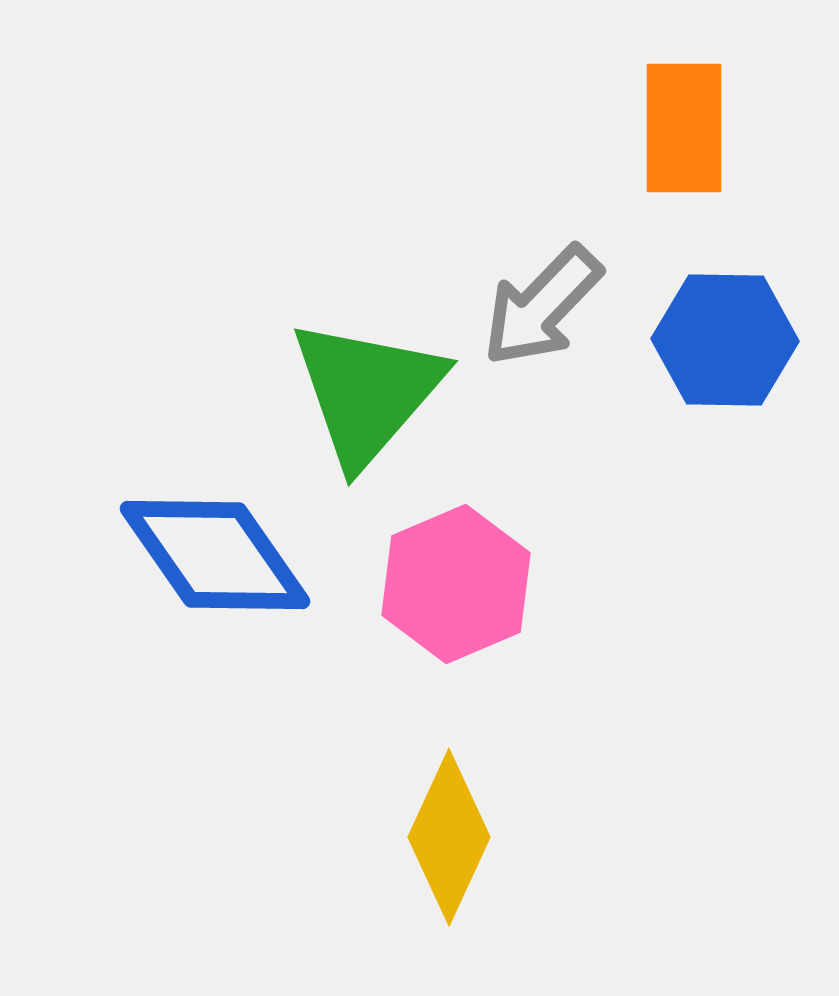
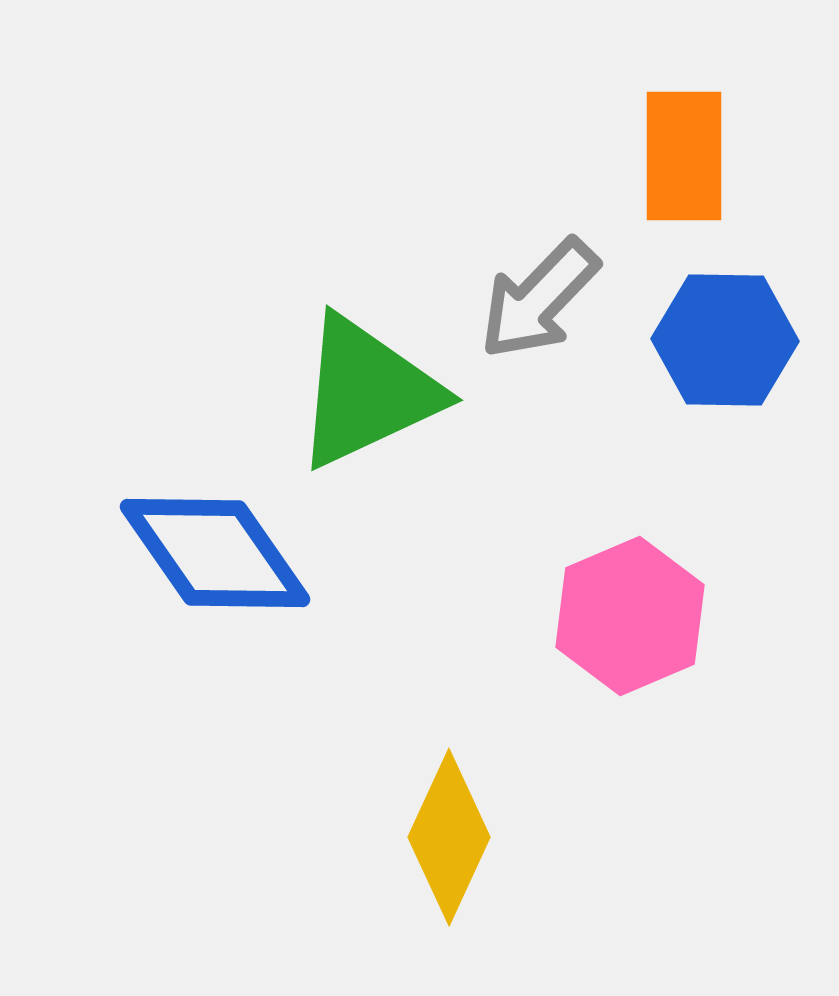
orange rectangle: moved 28 px down
gray arrow: moved 3 px left, 7 px up
green triangle: rotated 24 degrees clockwise
blue diamond: moved 2 px up
pink hexagon: moved 174 px right, 32 px down
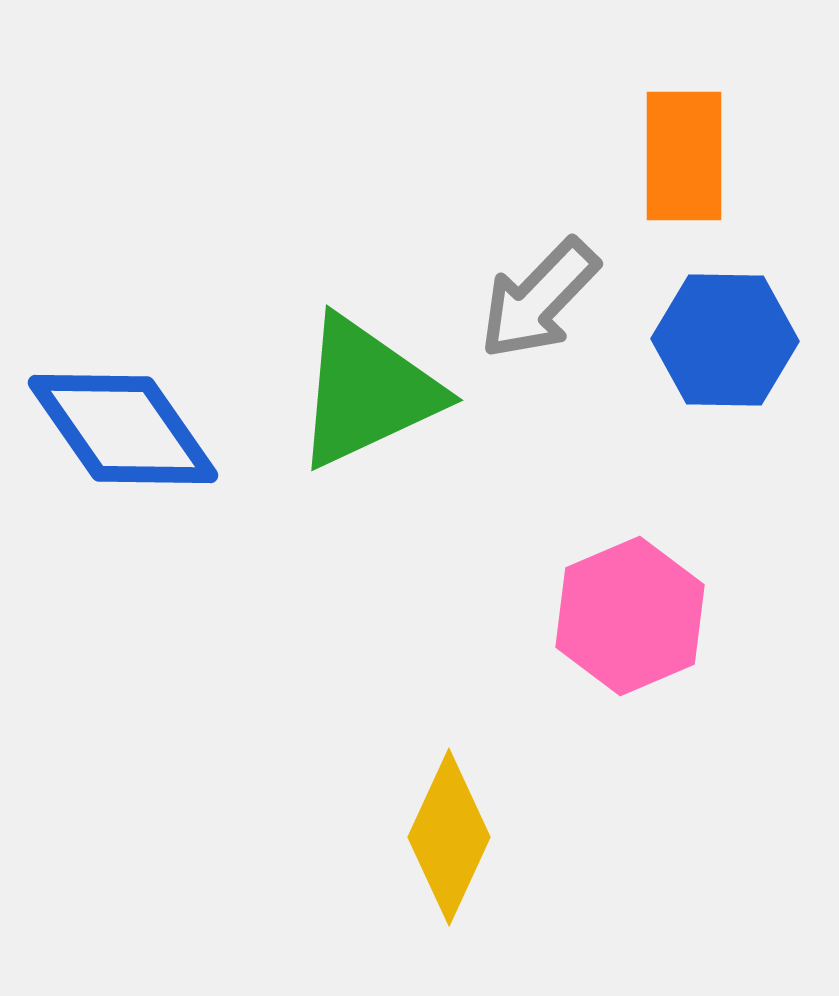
blue diamond: moved 92 px left, 124 px up
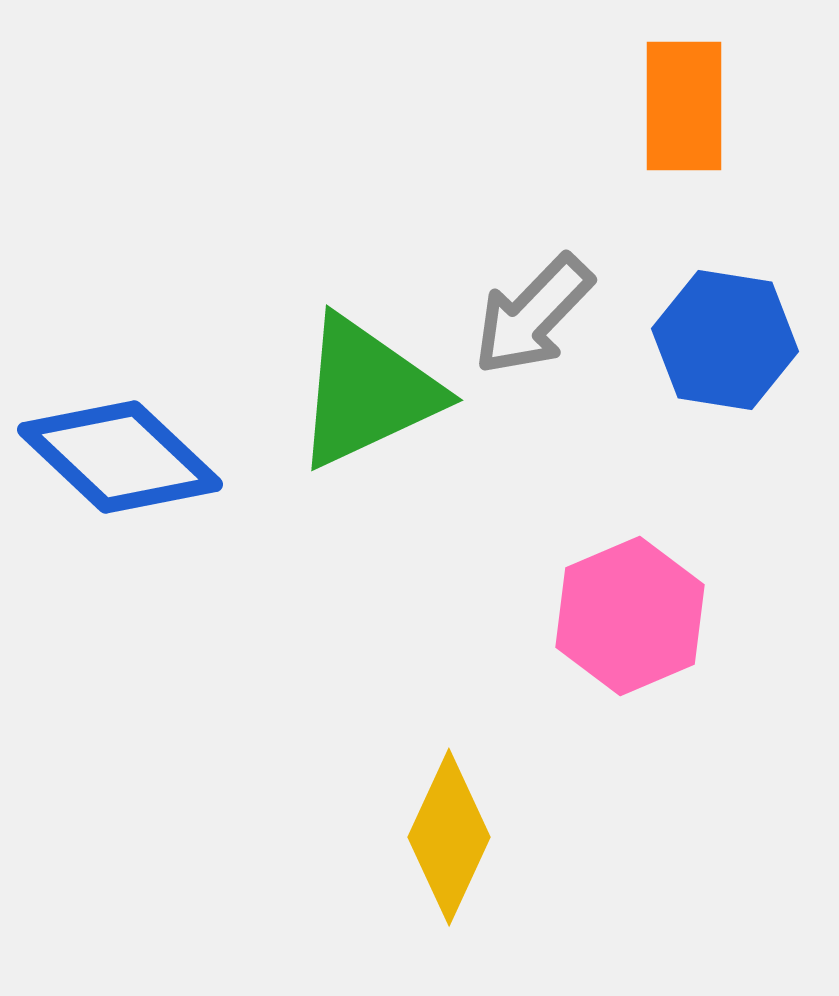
orange rectangle: moved 50 px up
gray arrow: moved 6 px left, 16 px down
blue hexagon: rotated 8 degrees clockwise
blue diamond: moved 3 px left, 28 px down; rotated 12 degrees counterclockwise
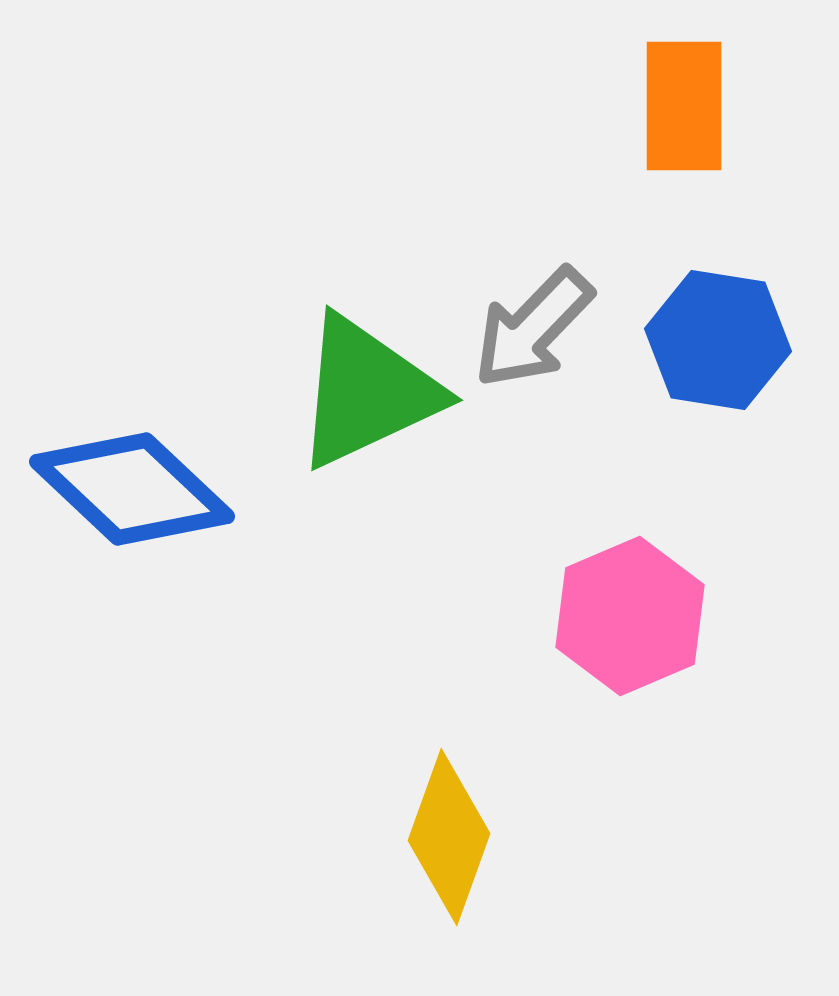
gray arrow: moved 13 px down
blue hexagon: moved 7 px left
blue diamond: moved 12 px right, 32 px down
yellow diamond: rotated 5 degrees counterclockwise
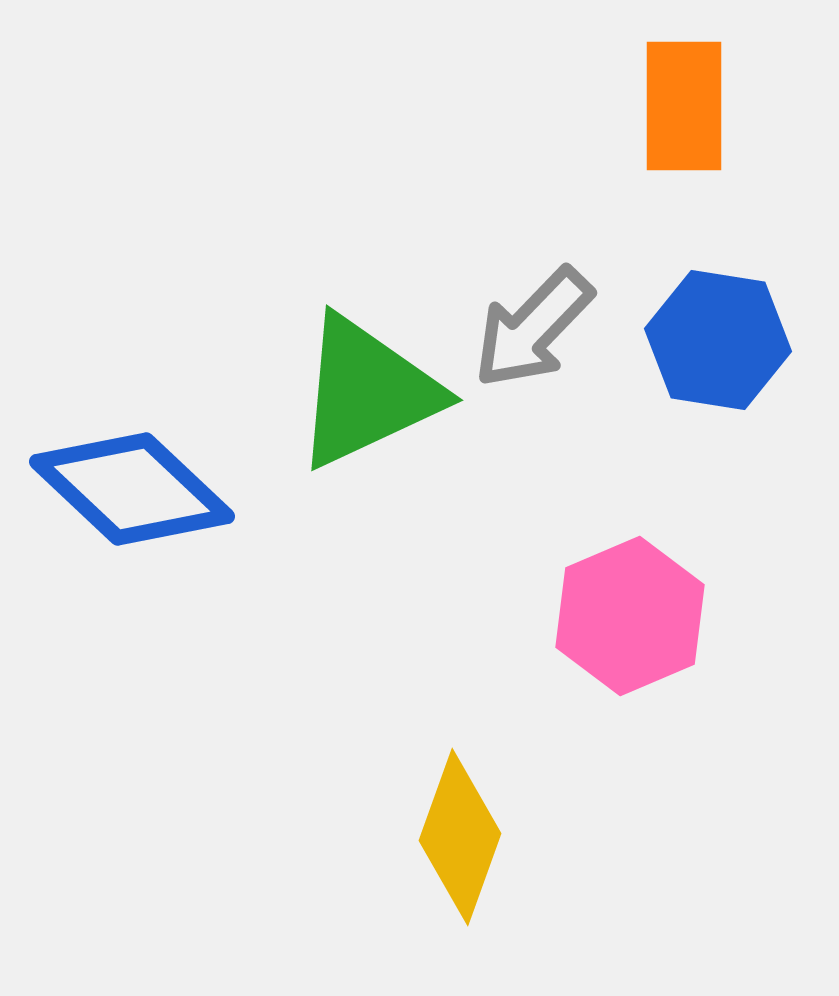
yellow diamond: moved 11 px right
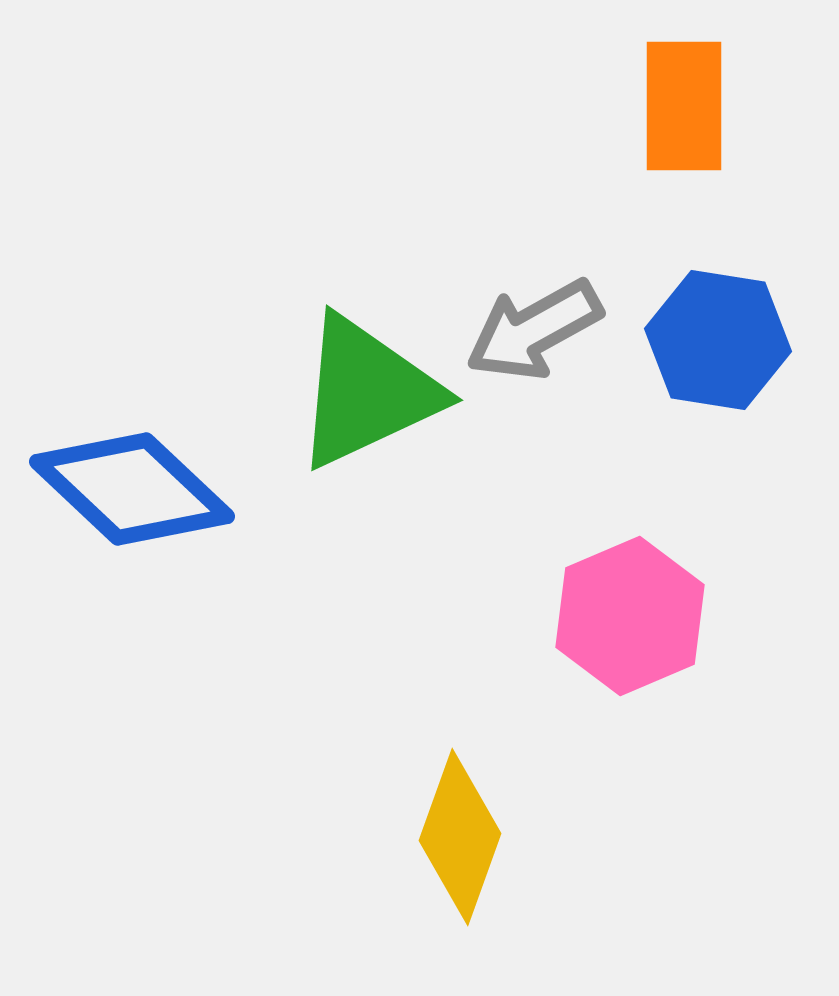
gray arrow: moved 1 px right, 2 px down; rotated 17 degrees clockwise
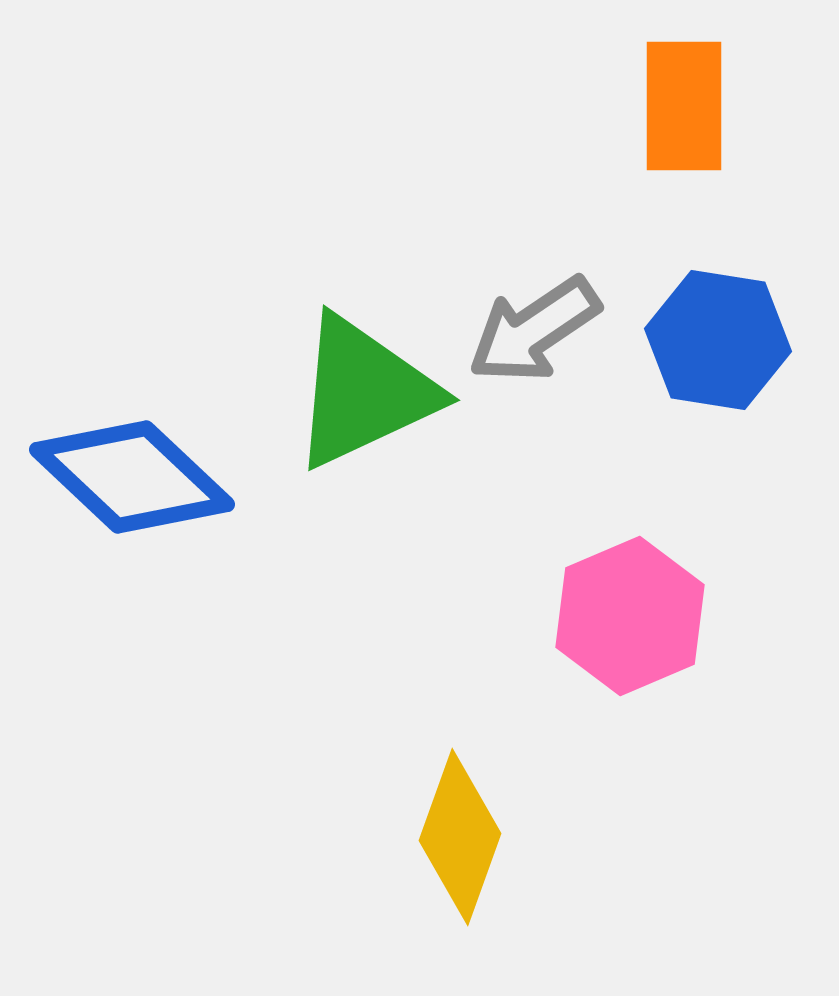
gray arrow: rotated 5 degrees counterclockwise
green triangle: moved 3 px left
blue diamond: moved 12 px up
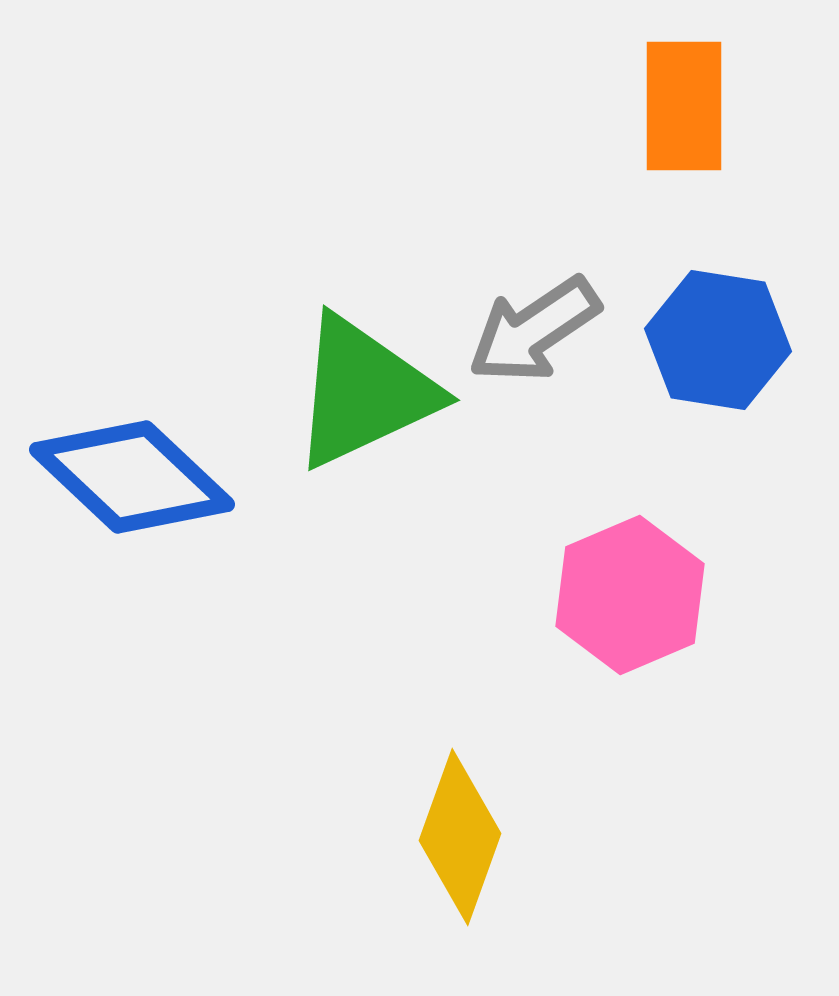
pink hexagon: moved 21 px up
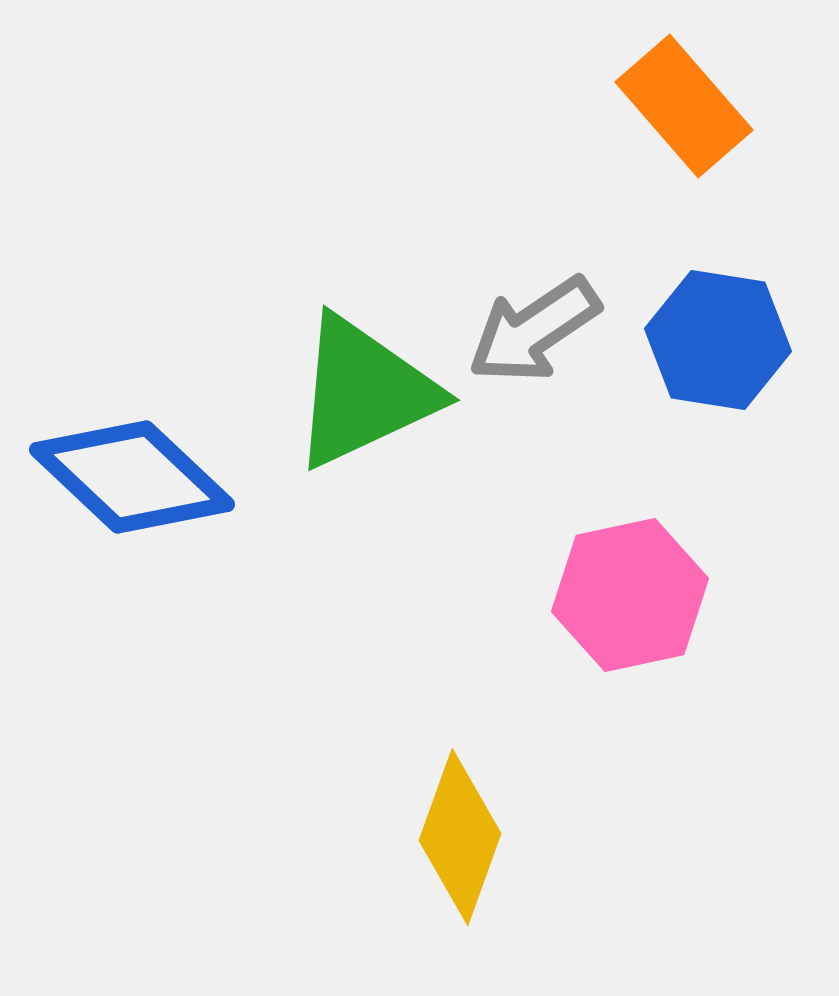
orange rectangle: rotated 41 degrees counterclockwise
pink hexagon: rotated 11 degrees clockwise
